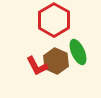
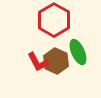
red L-shape: moved 1 px right, 4 px up
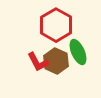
red hexagon: moved 2 px right, 5 px down
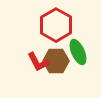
brown hexagon: rotated 25 degrees counterclockwise
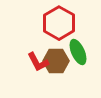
red hexagon: moved 3 px right, 2 px up
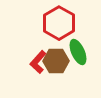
red L-shape: rotated 70 degrees clockwise
